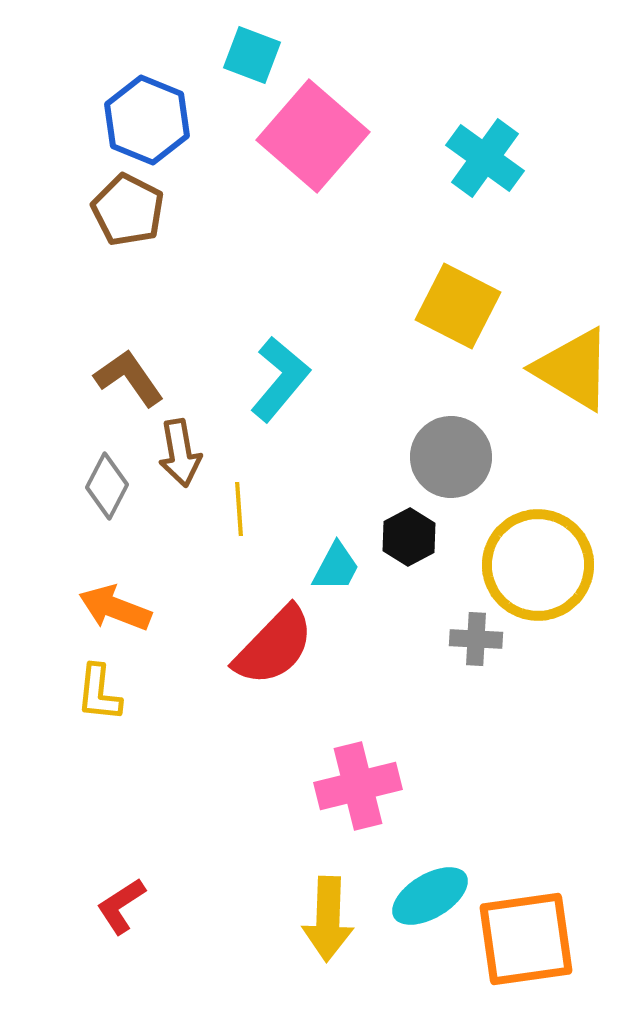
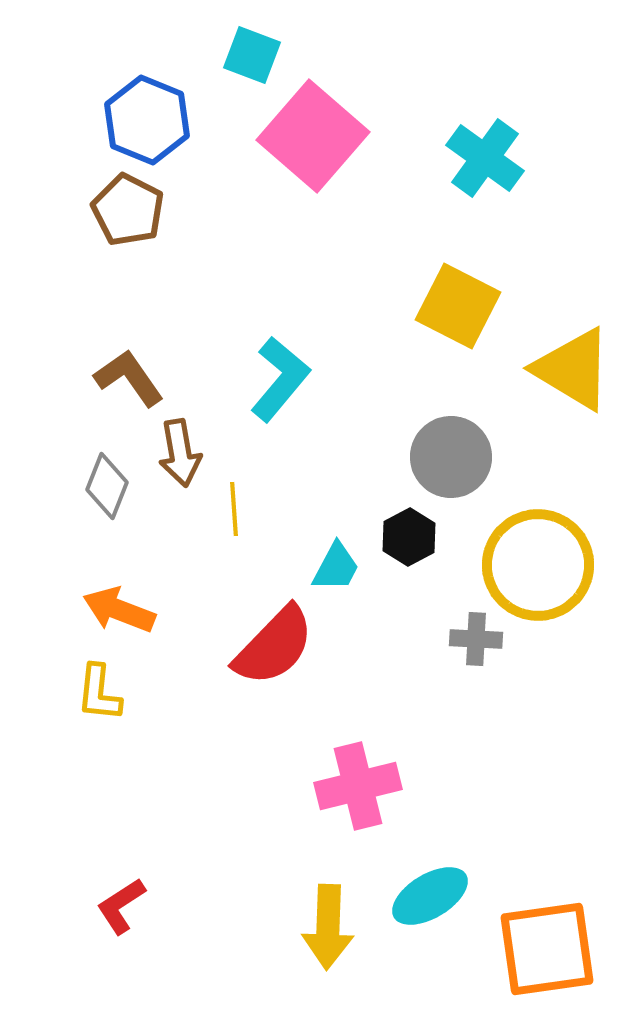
gray diamond: rotated 6 degrees counterclockwise
yellow line: moved 5 px left
orange arrow: moved 4 px right, 2 px down
yellow arrow: moved 8 px down
orange square: moved 21 px right, 10 px down
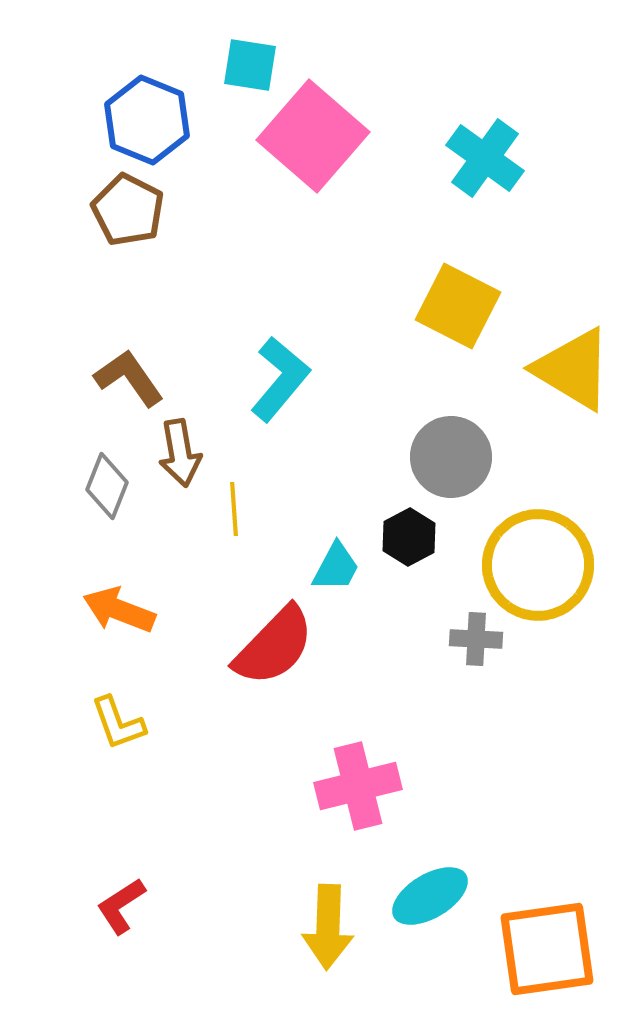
cyan square: moved 2 px left, 10 px down; rotated 12 degrees counterclockwise
yellow L-shape: moved 19 px right, 30 px down; rotated 26 degrees counterclockwise
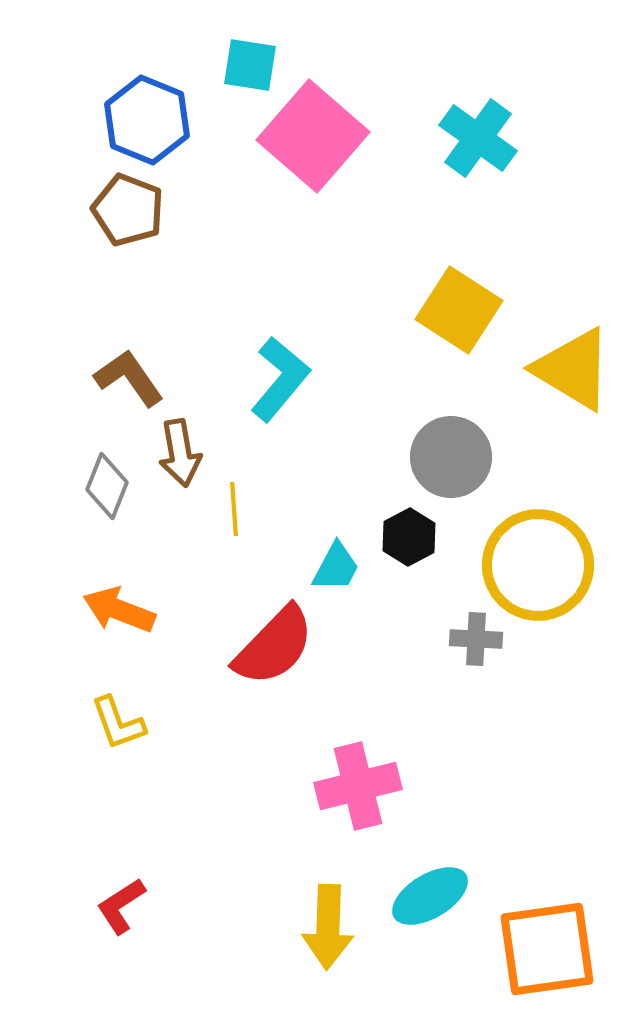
cyan cross: moved 7 px left, 20 px up
brown pentagon: rotated 6 degrees counterclockwise
yellow square: moved 1 px right, 4 px down; rotated 6 degrees clockwise
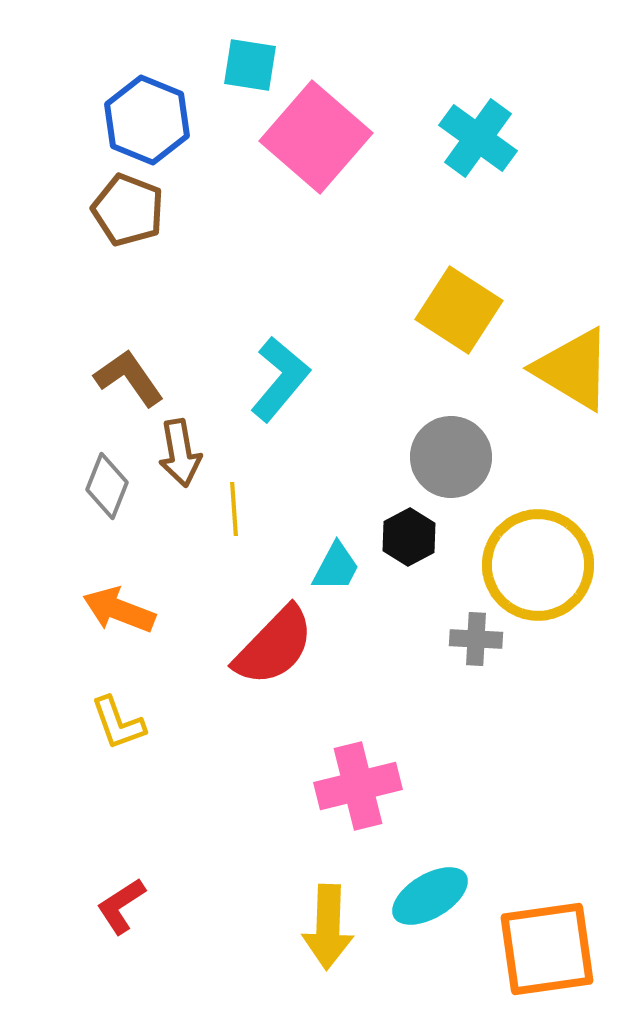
pink square: moved 3 px right, 1 px down
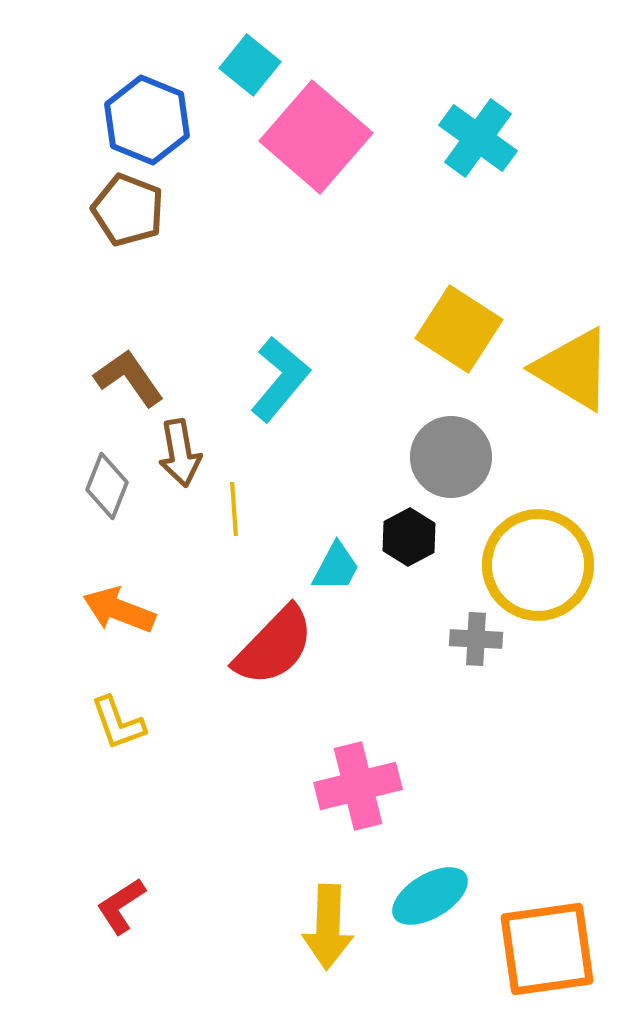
cyan square: rotated 30 degrees clockwise
yellow square: moved 19 px down
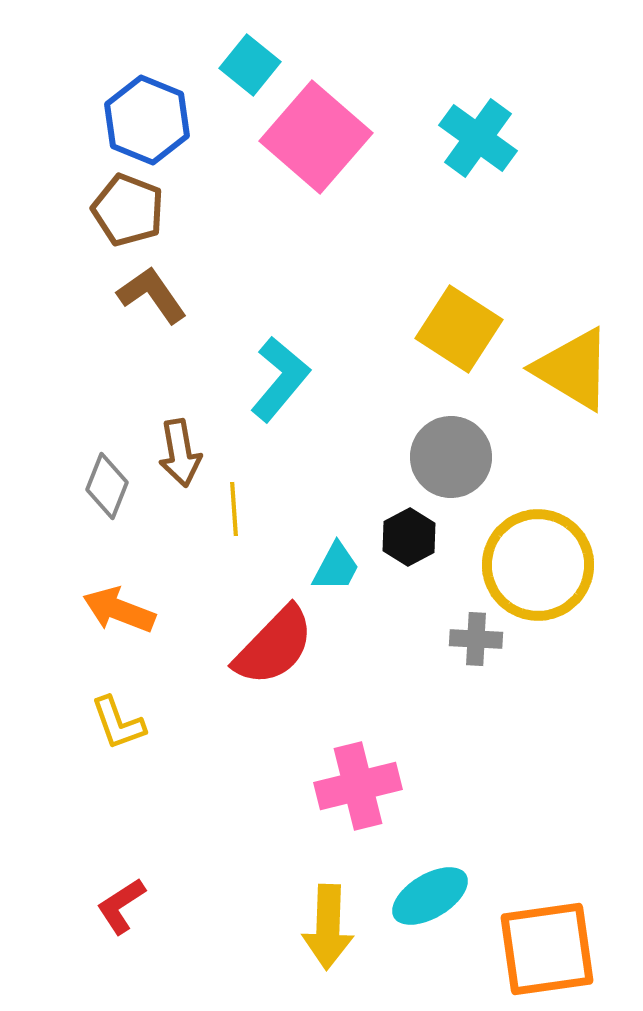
brown L-shape: moved 23 px right, 83 px up
